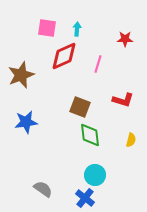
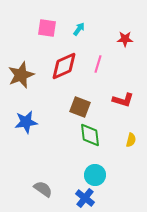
cyan arrow: moved 2 px right; rotated 32 degrees clockwise
red diamond: moved 10 px down
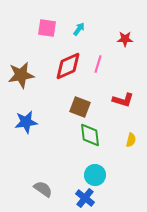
red diamond: moved 4 px right
brown star: rotated 12 degrees clockwise
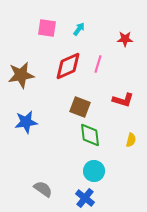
cyan circle: moved 1 px left, 4 px up
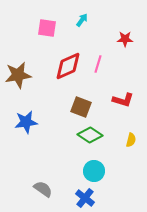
cyan arrow: moved 3 px right, 9 px up
brown star: moved 3 px left
brown square: moved 1 px right
green diamond: rotated 50 degrees counterclockwise
